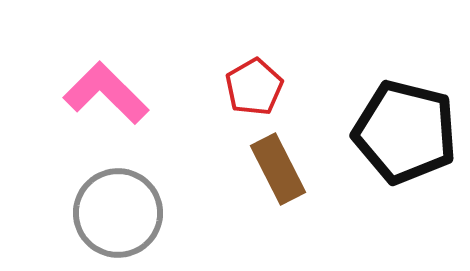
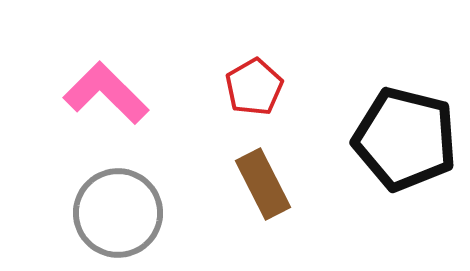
black pentagon: moved 7 px down
brown rectangle: moved 15 px left, 15 px down
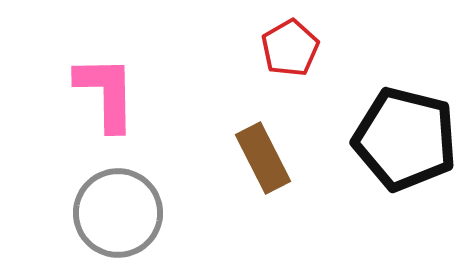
red pentagon: moved 36 px right, 39 px up
pink L-shape: rotated 44 degrees clockwise
brown rectangle: moved 26 px up
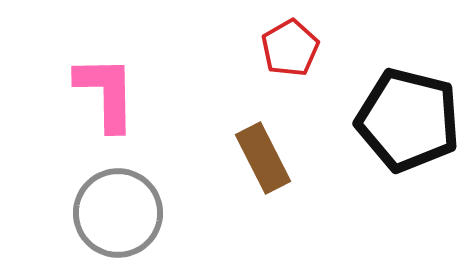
black pentagon: moved 3 px right, 19 px up
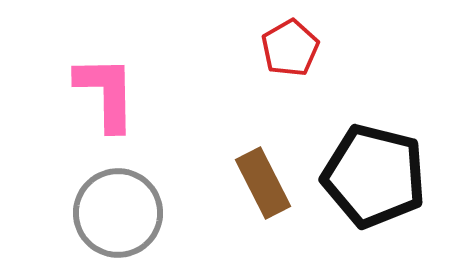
black pentagon: moved 34 px left, 56 px down
brown rectangle: moved 25 px down
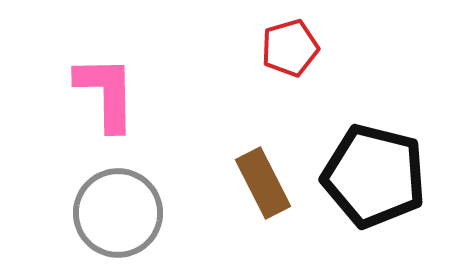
red pentagon: rotated 14 degrees clockwise
